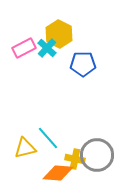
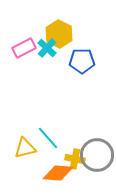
blue pentagon: moved 1 px left, 3 px up
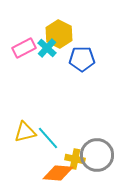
blue pentagon: moved 2 px up
yellow triangle: moved 16 px up
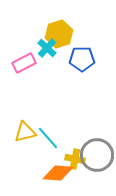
yellow hexagon: rotated 16 degrees clockwise
pink rectangle: moved 15 px down
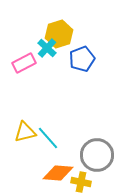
blue pentagon: rotated 20 degrees counterclockwise
yellow cross: moved 6 px right, 23 px down
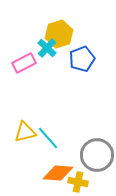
yellow cross: moved 3 px left
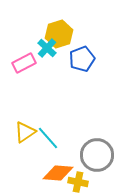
yellow triangle: rotated 20 degrees counterclockwise
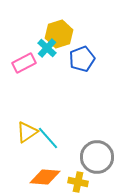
yellow triangle: moved 2 px right
gray circle: moved 2 px down
orange diamond: moved 13 px left, 4 px down
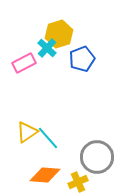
orange diamond: moved 2 px up
yellow cross: rotated 36 degrees counterclockwise
